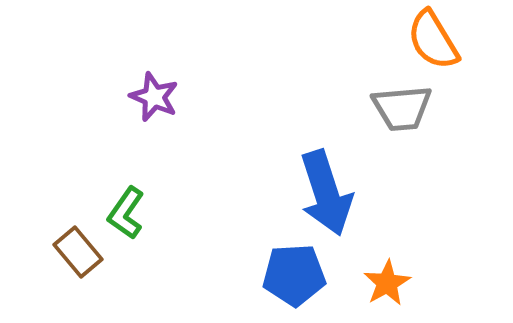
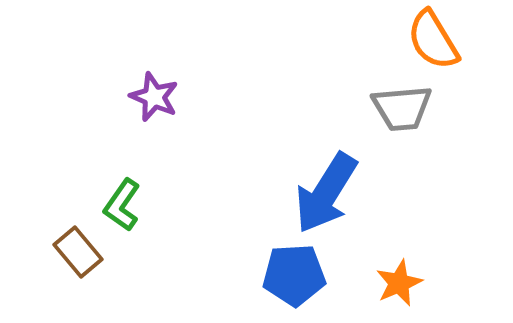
blue arrow: rotated 50 degrees clockwise
green L-shape: moved 4 px left, 8 px up
orange star: moved 12 px right; rotated 6 degrees clockwise
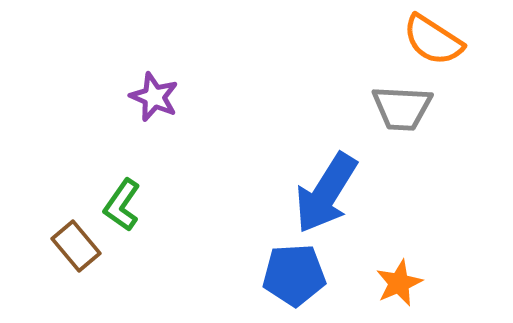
orange semicircle: rotated 26 degrees counterclockwise
gray trapezoid: rotated 8 degrees clockwise
brown rectangle: moved 2 px left, 6 px up
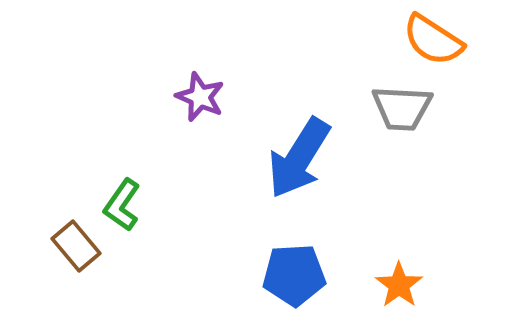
purple star: moved 46 px right
blue arrow: moved 27 px left, 35 px up
orange star: moved 2 px down; rotated 12 degrees counterclockwise
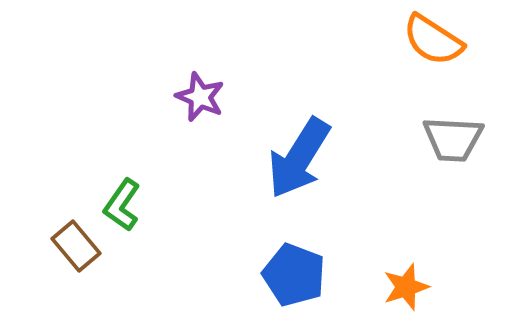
gray trapezoid: moved 51 px right, 31 px down
blue pentagon: rotated 24 degrees clockwise
orange star: moved 7 px right, 2 px down; rotated 18 degrees clockwise
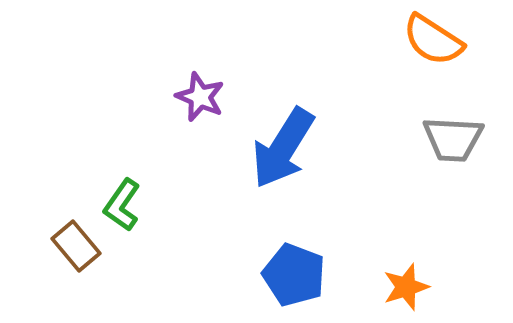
blue arrow: moved 16 px left, 10 px up
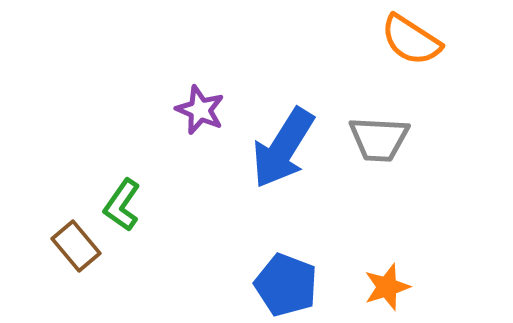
orange semicircle: moved 22 px left
purple star: moved 13 px down
gray trapezoid: moved 74 px left
blue pentagon: moved 8 px left, 10 px down
orange star: moved 19 px left
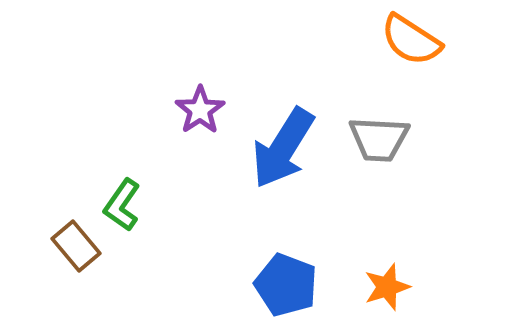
purple star: rotated 15 degrees clockwise
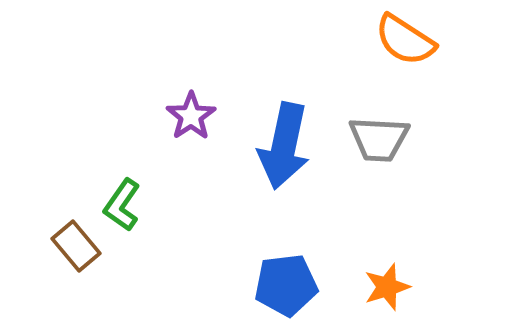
orange semicircle: moved 6 px left
purple star: moved 9 px left, 6 px down
blue arrow: moved 1 px right, 2 px up; rotated 20 degrees counterclockwise
blue pentagon: rotated 28 degrees counterclockwise
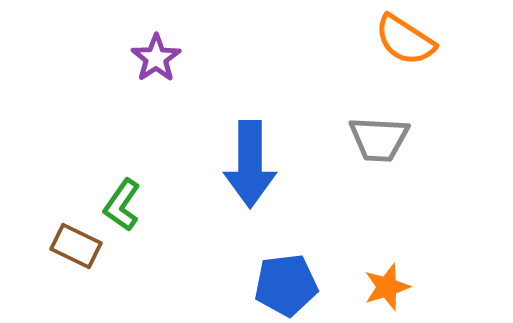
purple star: moved 35 px left, 58 px up
blue arrow: moved 34 px left, 18 px down; rotated 12 degrees counterclockwise
brown rectangle: rotated 24 degrees counterclockwise
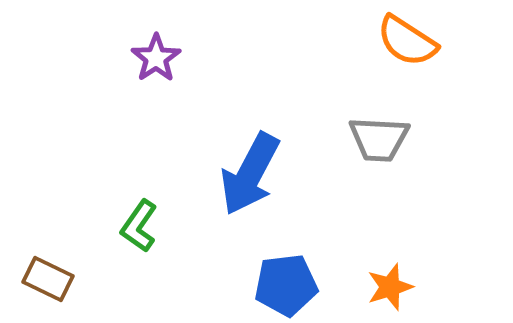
orange semicircle: moved 2 px right, 1 px down
blue arrow: moved 10 px down; rotated 28 degrees clockwise
green L-shape: moved 17 px right, 21 px down
brown rectangle: moved 28 px left, 33 px down
orange star: moved 3 px right
